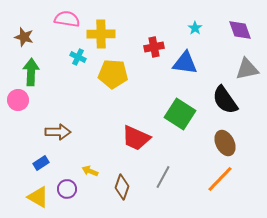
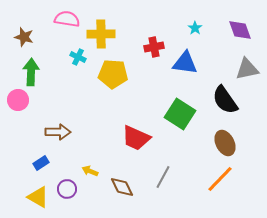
brown diamond: rotated 45 degrees counterclockwise
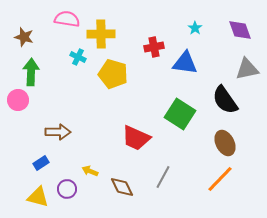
yellow pentagon: rotated 12 degrees clockwise
yellow triangle: rotated 15 degrees counterclockwise
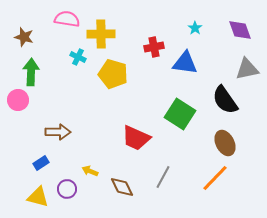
orange line: moved 5 px left, 1 px up
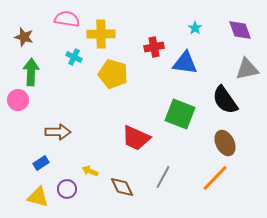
cyan cross: moved 4 px left
green square: rotated 12 degrees counterclockwise
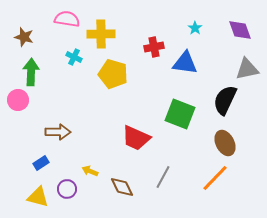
black semicircle: rotated 60 degrees clockwise
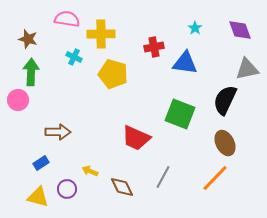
brown star: moved 4 px right, 2 px down
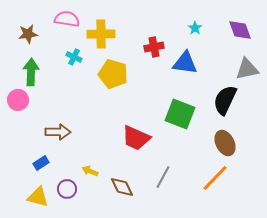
brown star: moved 5 px up; rotated 24 degrees counterclockwise
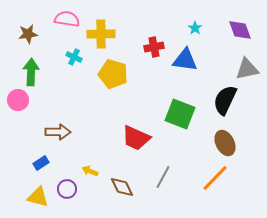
blue triangle: moved 3 px up
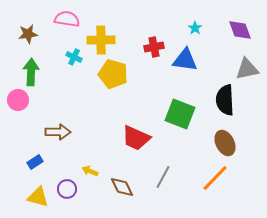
yellow cross: moved 6 px down
black semicircle: rotated 28 degrees counterclockwise
blue rectangle: moved 6 px left, 1 px up
